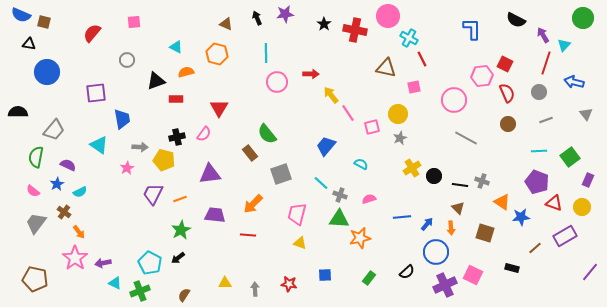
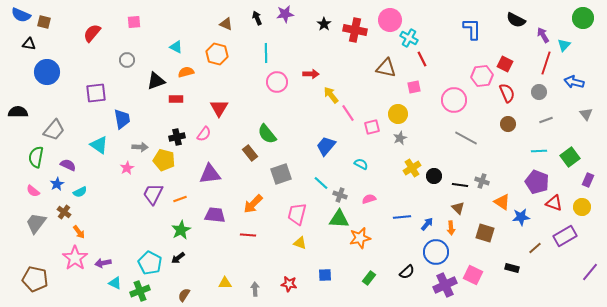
pink circle at (388, 16): moved 2 px right, 4 px down
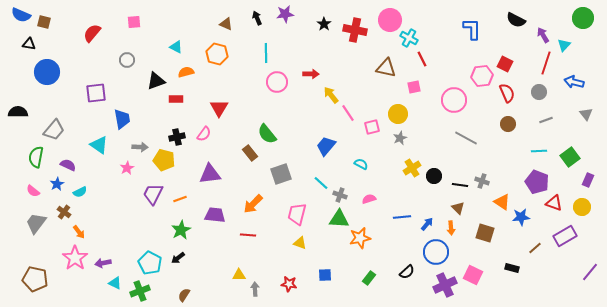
yellow triangle at (225, 283): moved 14 px right, 8 px up
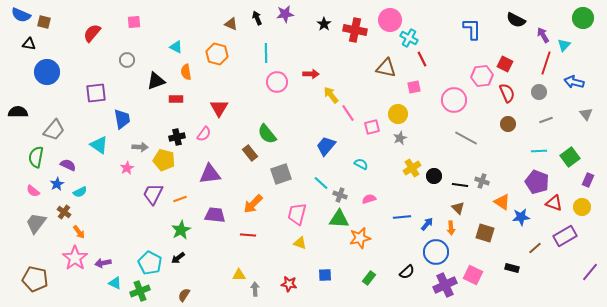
brown triangle at (226, 24): moved 5 px right
orange semicircle at (186, 72): rotated 84 degrees counterclockwise
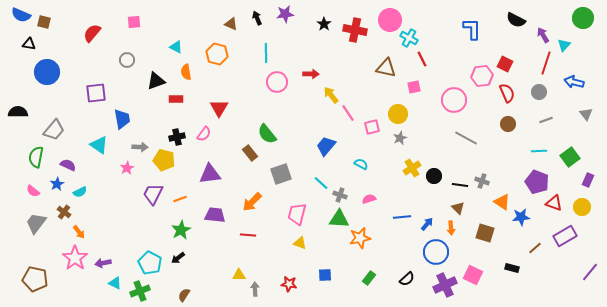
orange arrow at (253, 204): moved 1 px left, 2 px up
black semicircle at (407, 272): moved 7 px down
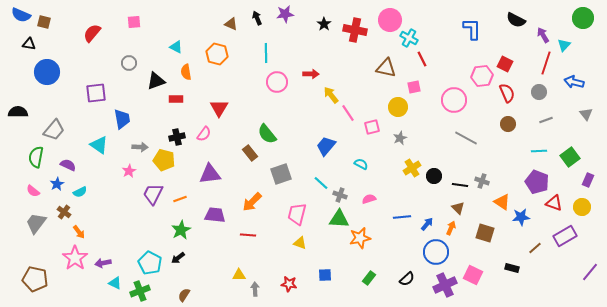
gray circle at (127, 60): moved 2 px right, 3 px down
yellow circle at (398, 114): moved 7 px up
pink star at (127, 168): moved 2 px right, 3 px down
orange arrow at (451, 228): rotated 152 degrees counterclockwise
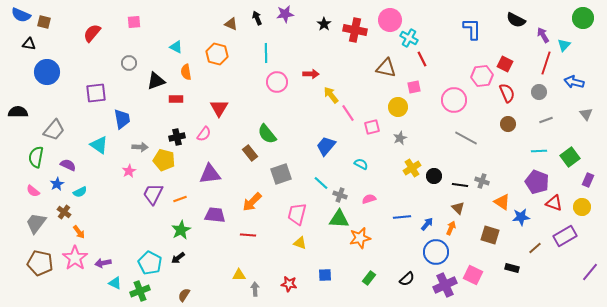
brown square at (485, 233): moved 5 px right, 2 px down
brown pentagon at (35, 279): moved 5 px right, 16 px up
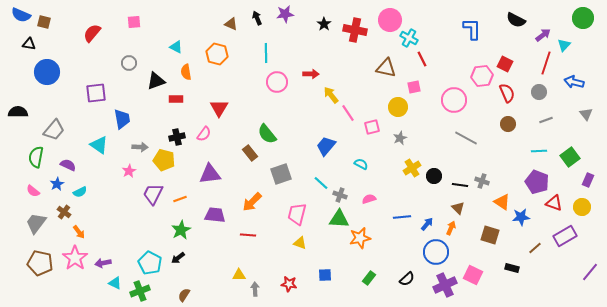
purple arrow at (543, 35): rotated 84 degrees clockwise
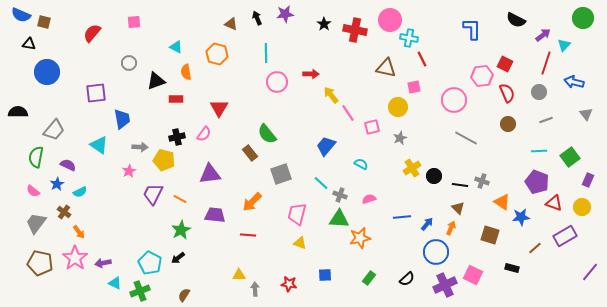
cyan cross at (409, 38): rotated 18 degrees counterclockwise
orange line at (180, 199): rotated 48 degrees clockwise
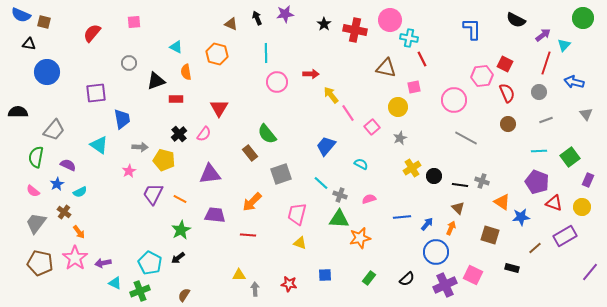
pink square at (372, 127): rotated 28 degrees counterclockwise
black cross at (177, 137): moved 2 px right, 3 px up; rotated 28 degrees counterclockwise
